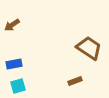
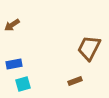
brown trapezoid: rotated 96 degrees counterclockwise
cyan square: moved 5 px right, 2 px up
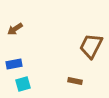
brown arrow: moved 3 px right, 4 px down
brown trapezoid: moved 2 px right, 2 px up
brown rectangle: rotated 32 degrees clockwise
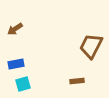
blue rectangle: moved 2 px right
brown rectangle: moved 2 px right; rotated 16 degrees counterclockwise
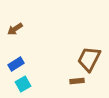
brown trapezoid: moved 2 px left, 13 px down
blue rectangle: rotated 21 degrees counterclockwise
cyan square: rotated 14 degrees counterclockwise
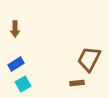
brown arrow: rotated 56 degrees counterclockwise
brown rectangle: moved 2 px down
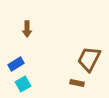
brown arrow: moved 12 px right
brown rectangle: rotated 16 degrees clockwise
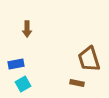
brown trapezoid: rotated 44 degrees counterclockwise
blue rectangle: rotated 21 degrees clockwise
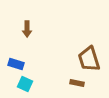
blue rectangle: rotated 28 degrees clockwise
cyan square: moved 2 px right; rotated 35 degrees counterclockwise
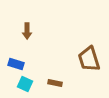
brown arrow: moved 2 px down
brown rectangle: moved 22 px left
